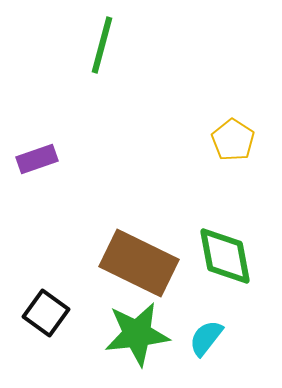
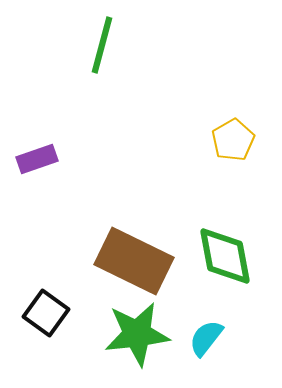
yellow pentagon: rotated 9 degrees clockwise
brown rectangle: moved 5 px left, 2 px up
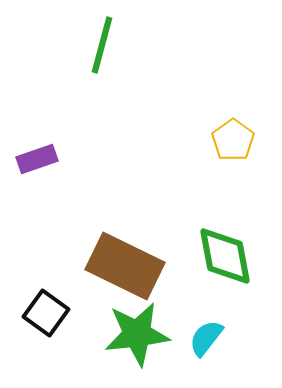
yellow pentagon: rotated 6 degrees counterclockwise
brown rectangle: moved 9 px left, 5 px down
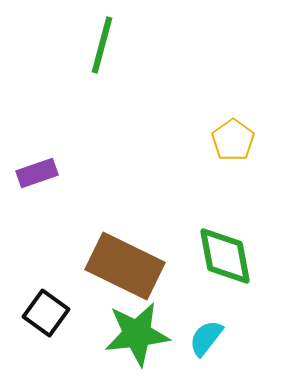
purple rectangle: moved 14 px down
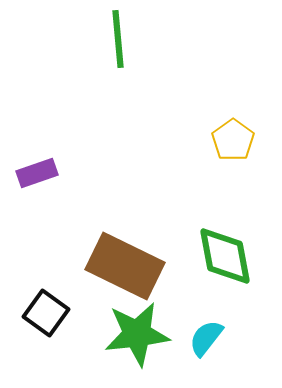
green line: moved 16 px right, 6 px up; rotated 20 degrees counterclockwise
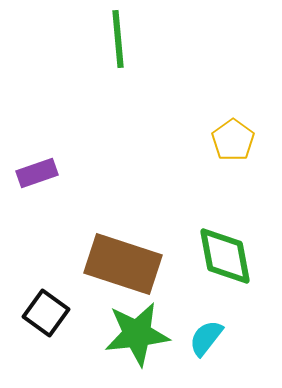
brown rectangle: moved 2 px left, 2 px up; rotated 8 degrees counterclockwise
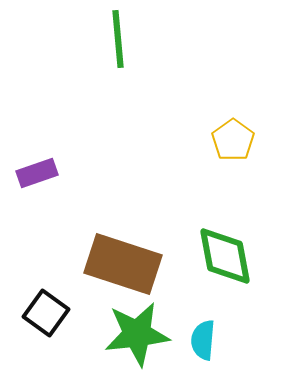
cyan semicircle: moved 3 px left, 2 px down; rotated 33 degrees counterclockwise
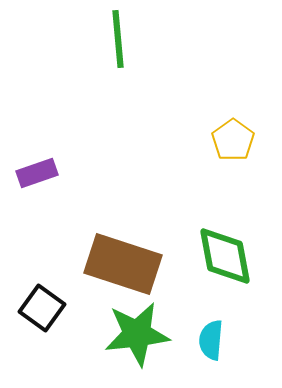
black square: moved 4 px left, 5 px up
cyan semicircle: moved 8 px right
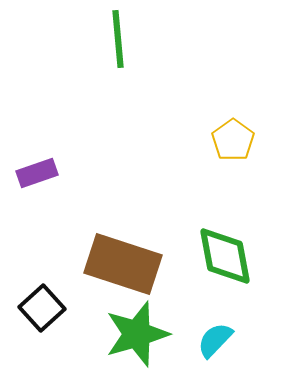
black square: rotated 12 degrees clockwise
green star: rotated 10 degrees counterclockwise
cyan semicircle: moved 4 px right; rotated 39 degrees clockwise
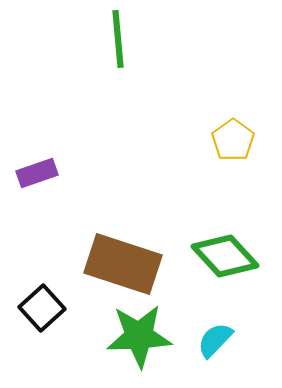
green diamond: rotated 32 degrees counterclockwise
green star: moved 2 px right, 2 px down; rotated 14 degrees clockwise
